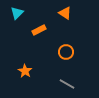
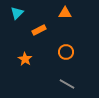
orange triangle: rotated 32 degrees counterclockwise
orange star: moved 12 px up
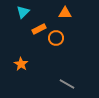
cyan triangle: moved 6 px right, 1 px up
orange rectangle: moved 1 px up
orange circle: moved 10 px left, 14 px up
orange star: moved 4 px left, 5 px down
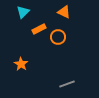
orange triangle: moved 1 px left, 1 px up; rotated 24 degrees clockwise
orange circle: moved 2 px right, 1 px up
gray line: rotated 49 degrees counterclockwise
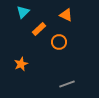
orange triangle: moved 2 px right, 3 px down
orange rectangle: rotated 16 degrees counterclockwise
orange circle: moved 1 px right, 5 px down
orange star: rotated 16 degrees clockwise
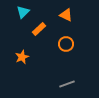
orange circle: moved 7 px right, 2 px down
orange star: moved 1 px right, 7 px up
